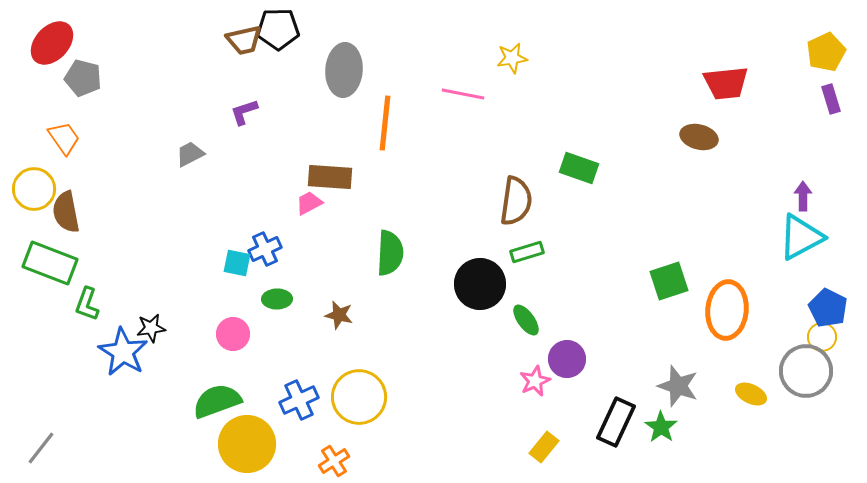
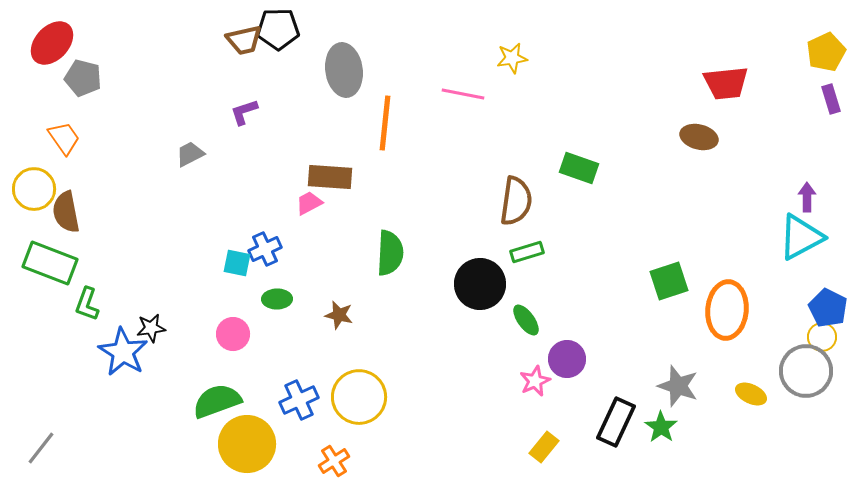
gray ellipse at (344, 70): rotated 12 degrees counterclockwise
purple arrow at (803, 196): moved 4 px right, 1 px down
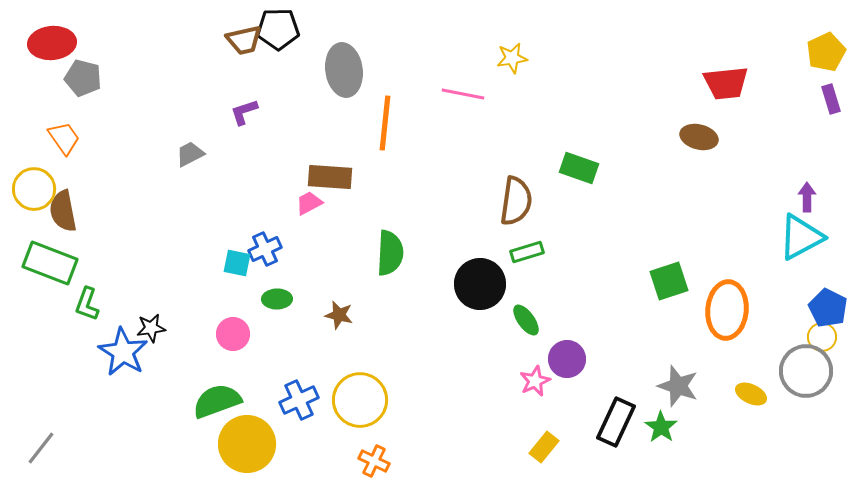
red ellipse at (52, 43): rotated 42 degrees clockwise
brown semicircle at (66, 212): moved 3 px left, 1 px up
yellow circle at (359, 397): moved 1 px right, 3 px down
orange cross at (334, 461): moved 40 px right; rotated 32 degrees counterclockwise
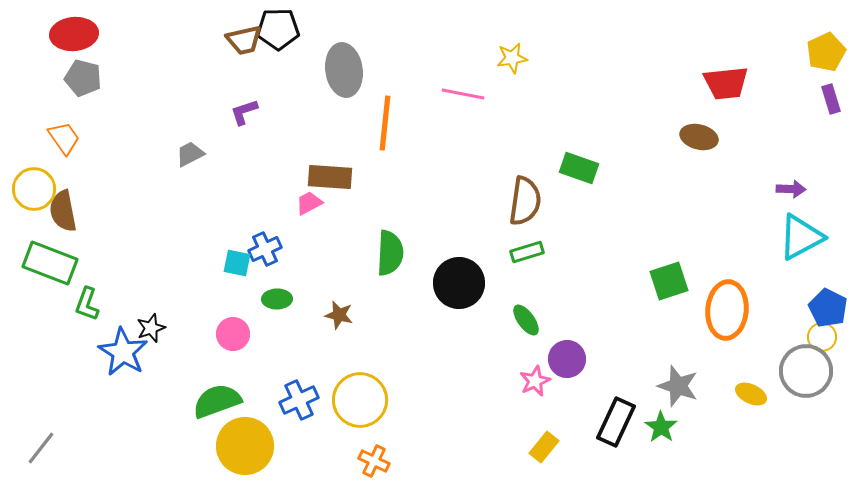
red ellipse at (52, 43): moved 22 px right, 9 px up
purple arrow at (807, 197): moved 16 px left, 8 px up; rotated 92 degrees clockwise
brown semicircle at (516, 201): moved 9 px right
black circle at (480, 284): moved 21 px left, 1 px up
black star at (151, 328): rotated 12 degrees counterclockwise
yellow circle at (247, 444): moved 2 px left, 2 px down
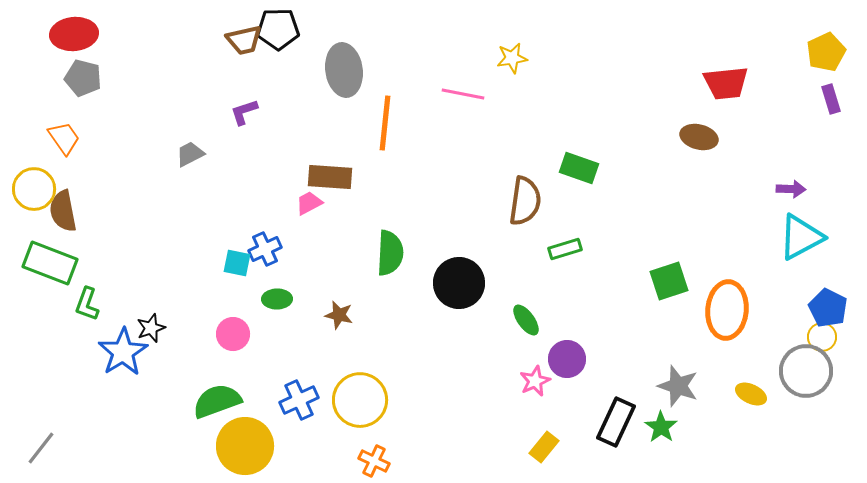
green rectangle at (527, 252): moved 38 px right, 3 px up
blue star at (123, 352): rotated 9 degrees clockwise
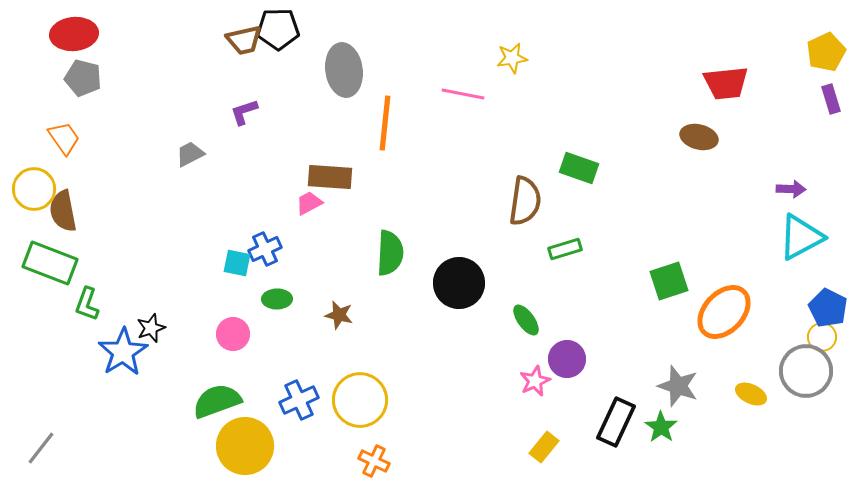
orange ellipse at (727, 310): moved 3 px left, 2 px down; rotated 38 degrees clockwise
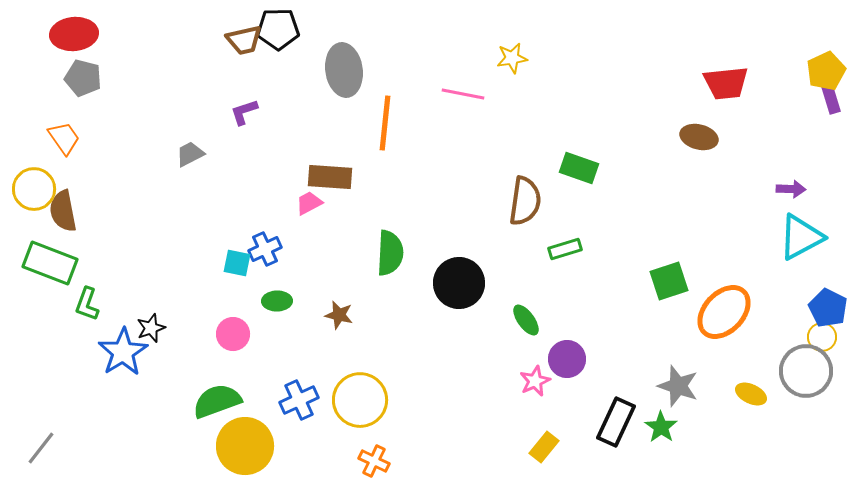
yellow pentagon at (826, 52): moved 19 px down
green ellipse at (277, 299): moved 2 px down
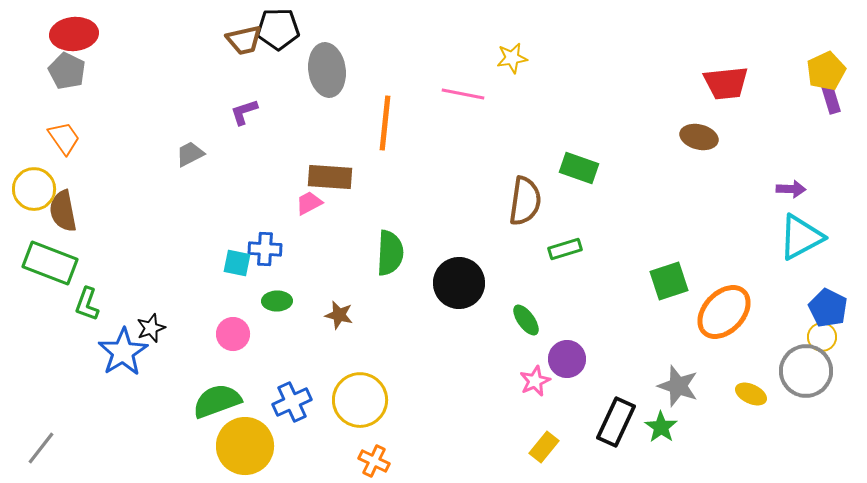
gray ellipse at (344, 70): moved 17 px left
gray pentagon at (83, 78): moved 16 px left, 7 px up; rotated 12 degrees clockwise
blue cross at (265, 249): rotated 28 degrees clockwise
blue cross at (299, 400): moved 7 px left, 2 px down
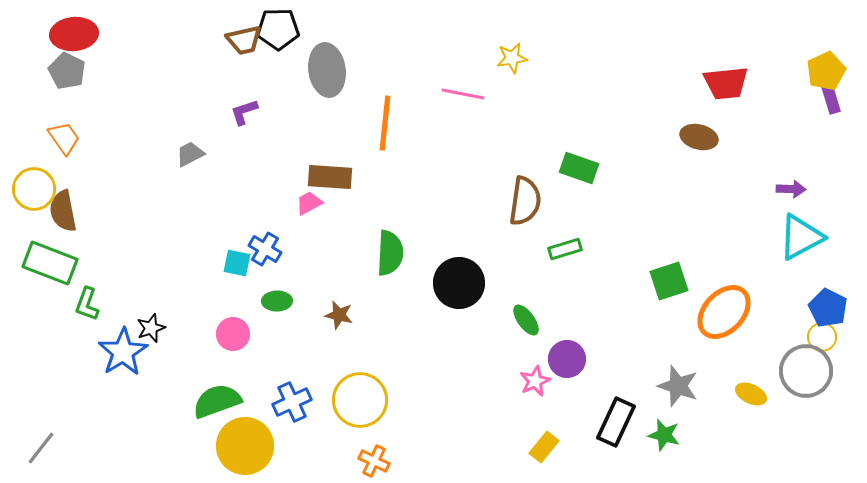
blue cross at (265, 249): rotated 28 degrees clockwise
green star at (661, 427): moved 3 px right, 8 px down; rotated 20 degrees counterclockwise
